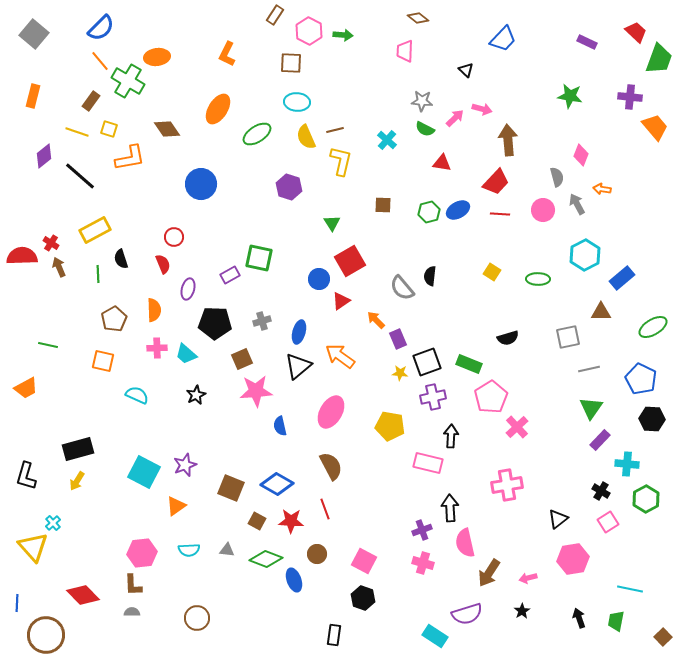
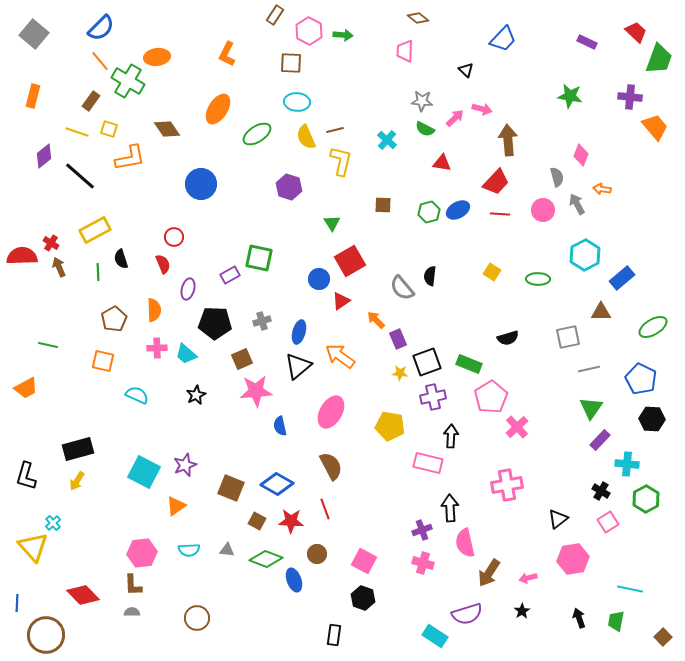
green line at (98, 274): moved 2 px up
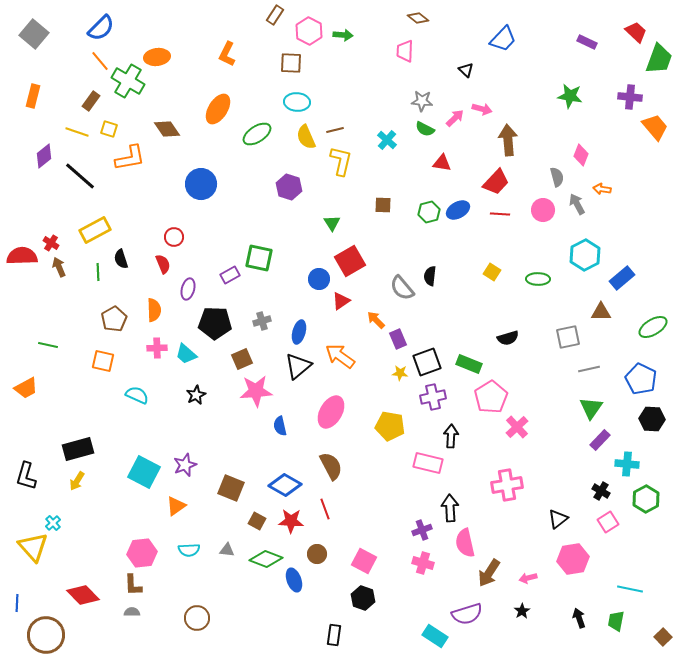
blue diamond at (277, 484): moved 8 px right, 1 px down
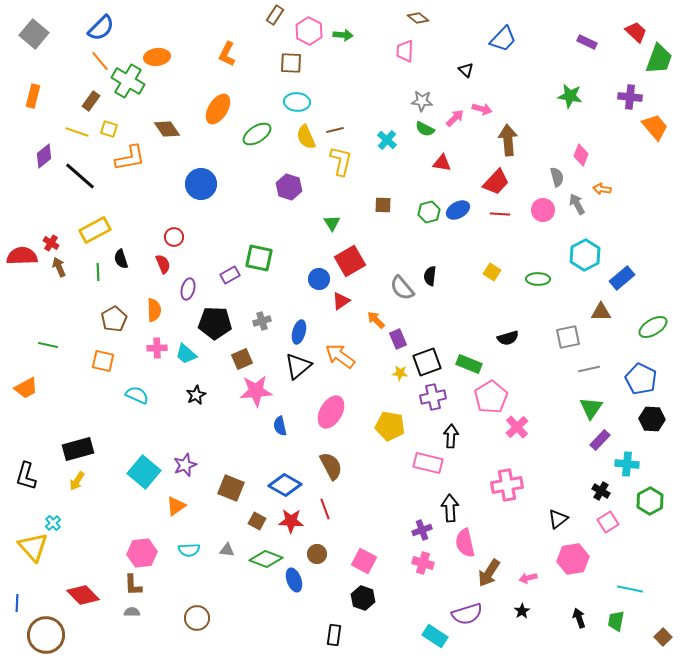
cyan square at (144, 472): rotated 12 degrees clockwise
green hexagon at (646, 499): moved 4 px right, 2 px down
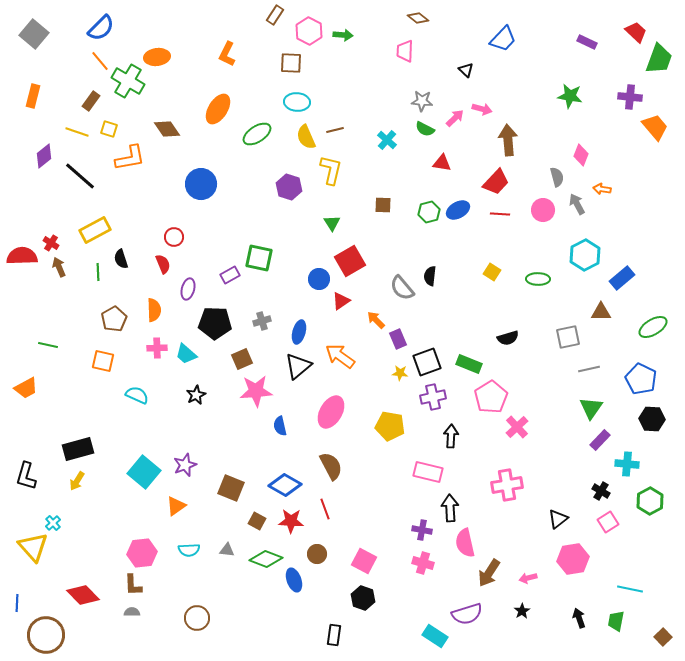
yellow L-shape at (341, 161): moved 10 px left, 9 px down
pink rectangle at (428, 463): moved 9 px down
purple cross at (422, 530): rotated 30 degrees clockwise
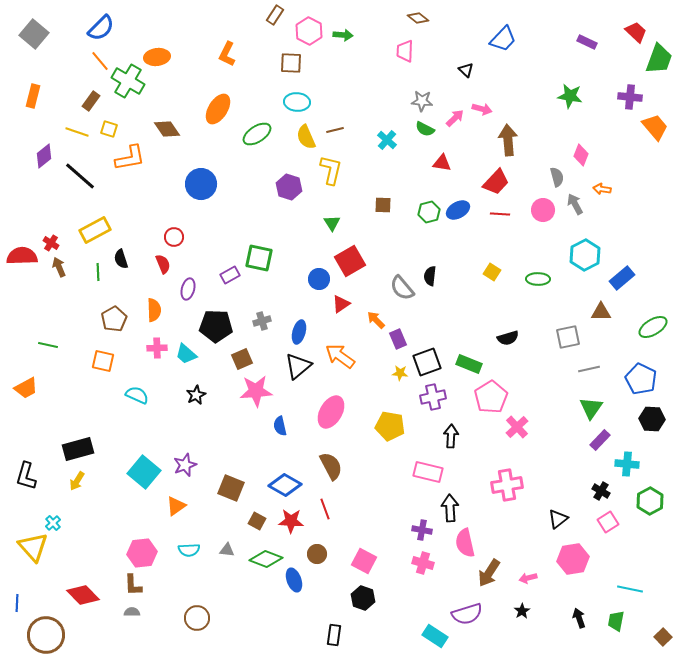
gray arrow at (577, 204): moved 2 px left
red triangle at (341, 301): moved 3 px down
black pentagon at (215, 323): moved 1 px right, 3 px down
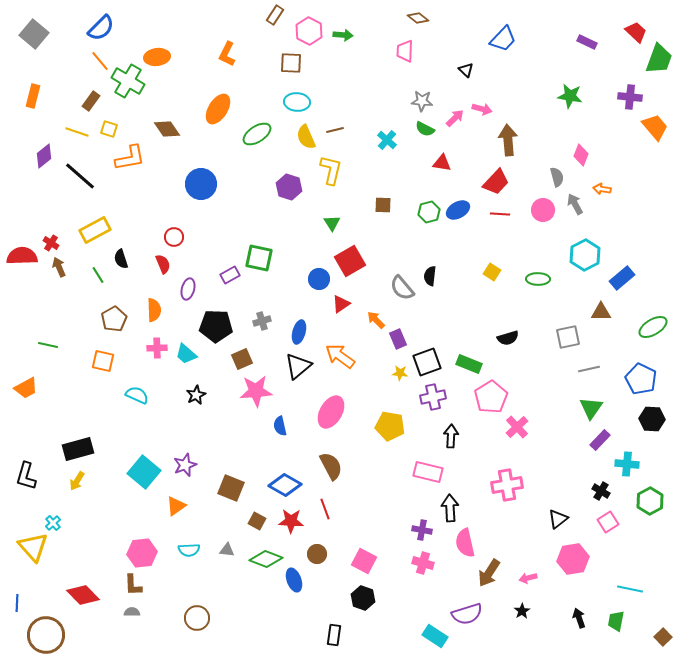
green line at (98, 272): moved 3 px down; rotated 30 degrees counterclockwise
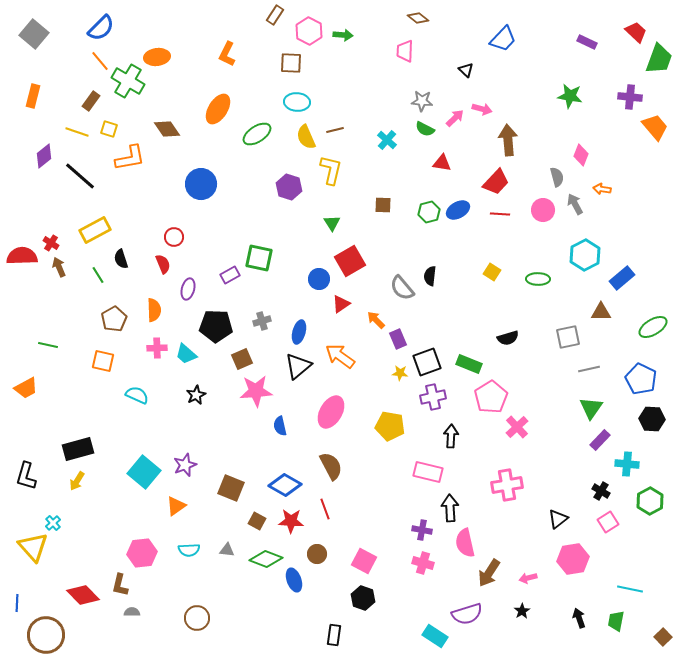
brown L-shape at (133, 585): moved 13 px left; rotated 15 degrees clockwise
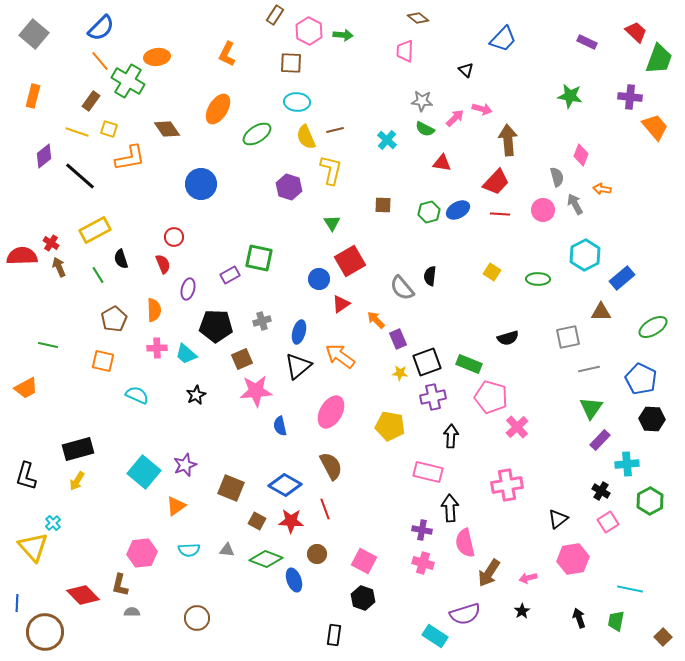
pink pentagon at (491, 397): rotated 24 degrees counterclockwise
cyan cross at (627, 464): rotated 10 degrees counterclockwise
purple semicircle at (467, 614): moved 2 px left
brown circle at (46, 635): moved 1 px left, 3 px up
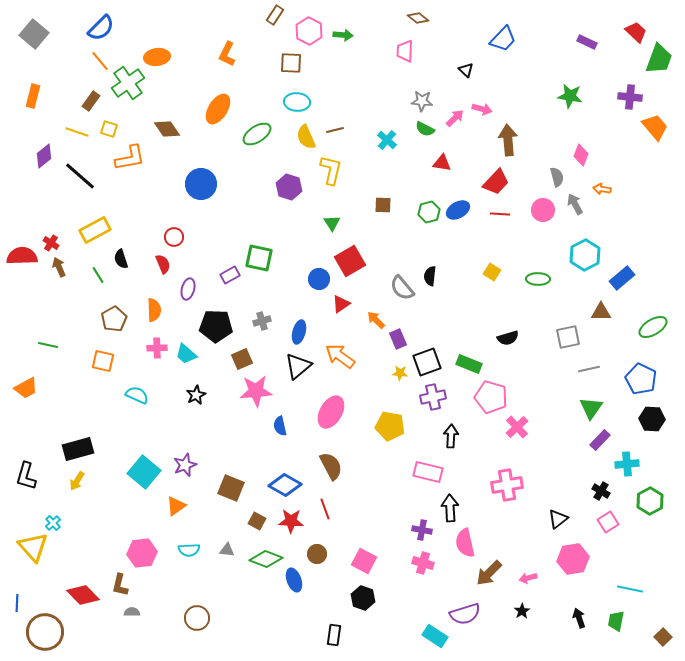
green cross at (128, 81): moved 2 px down; rotated 24 degrees clockwise
brown arrow at (489, 573): rotated 12 degrees clockwise
